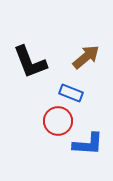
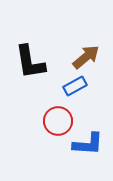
black L-shape: rotated 12 degrees clockwise
blue rectangle: moved 4 px right, 7 px up; rotated 50 degrees counterclockwise
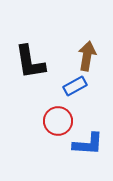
brown arrow: moved 1 px right, 1 px up; rotated 40 degrees counterclockwise
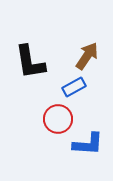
brown arrow: rotated 24 degrees clockwise
blue rectangle: moved 1 px left, 1 px down
red circle: moved 2 px up
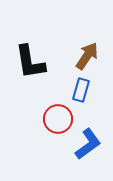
blue rectangle: moved 7 px right, 3 px down; rotated 45 degrees counterclockwise
blue L-shape: rotated 40 degrees counterclockwise
